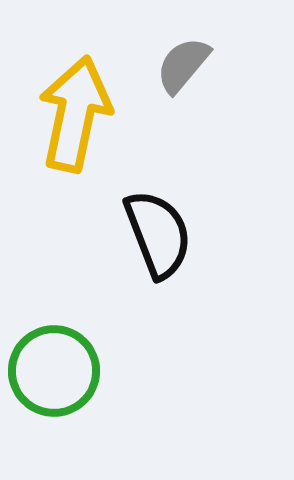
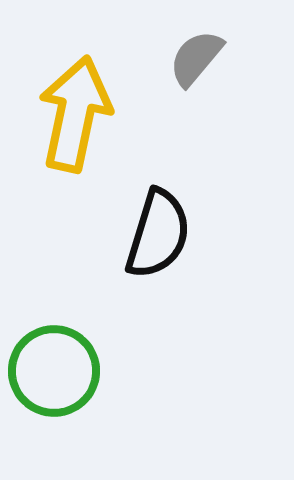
gray semicircle: moved 13 px right, 7 px up
black semicircle: rotated 38 degrees clockwise
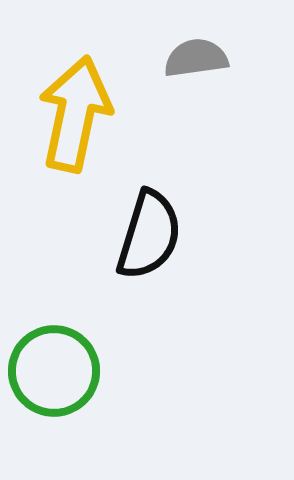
gray semicircle: rotated 42 degrees clockwise
black semicircle: moved 9 px left, 1 px down
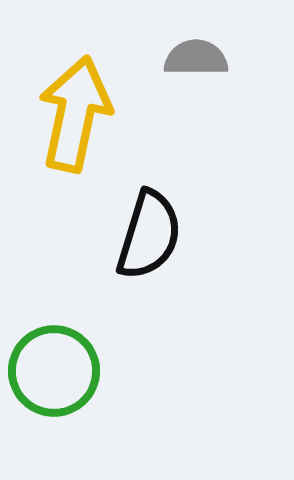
gray semicircle: rotated 8 degrees clockwise
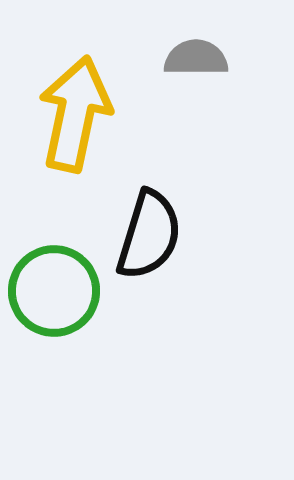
green circle: moved 80 px up
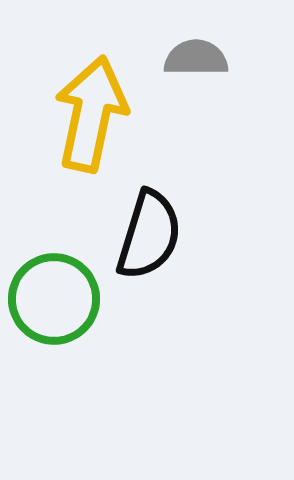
yellow arrow: moved 16 px right
green circle: moved 8 px down
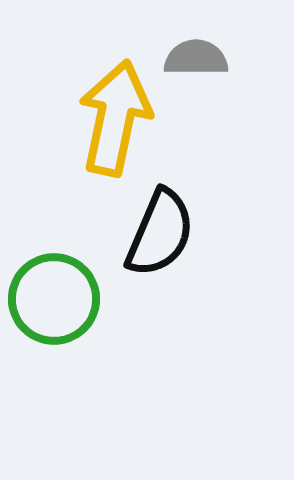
yellow arrow: moved 24 px right, 4 px down
black semicircle: moved 11 px right, 2 px up; rotated 6 degrees clockwise
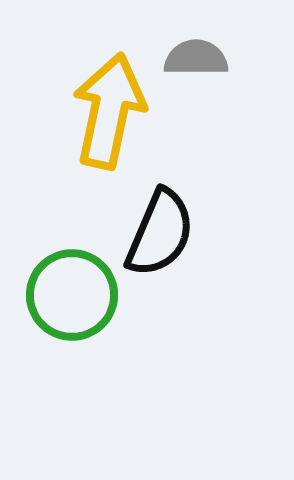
yellow arrow: moved 6 px left, 7 px up
green circle: moved 18 px right, 4 px up
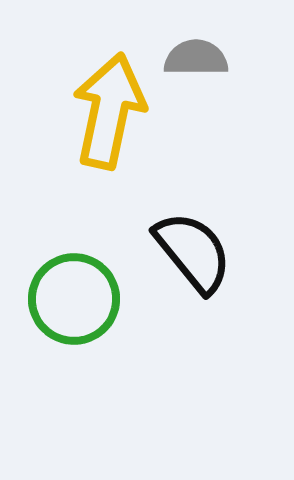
black semicircle: moved 33 px right, 19 px down; rotated 62 degrees counterclockwise
green circle: moved 2 px right, 4 px down
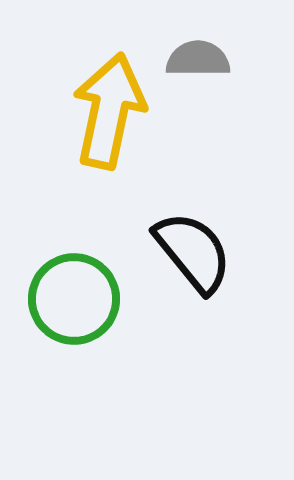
gray semicircle: moved 2 px right, 1 px down
